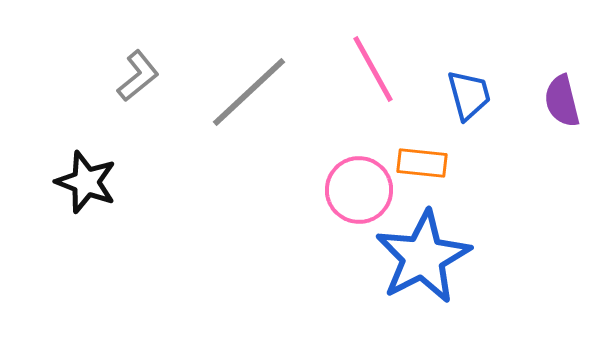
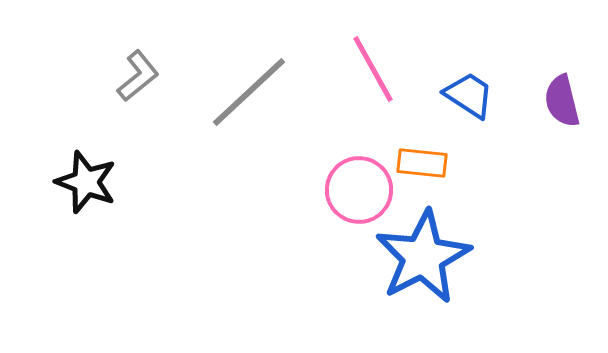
blue trapezoid: rotated 42 degrees counterclockwise
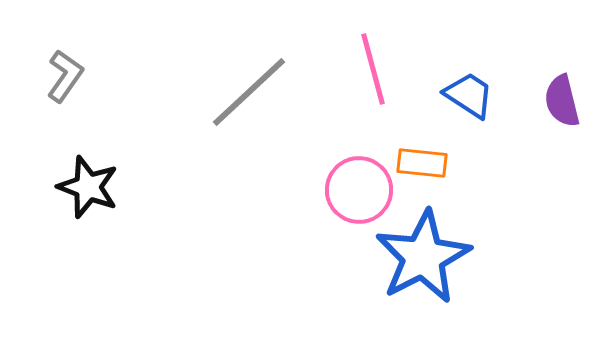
pink line: rotated 14 degrees clockwise
gray L-shape: moved 73 px left; rotated 16 degrees counterclockwise
black star: moved 2 px right, 5 px down
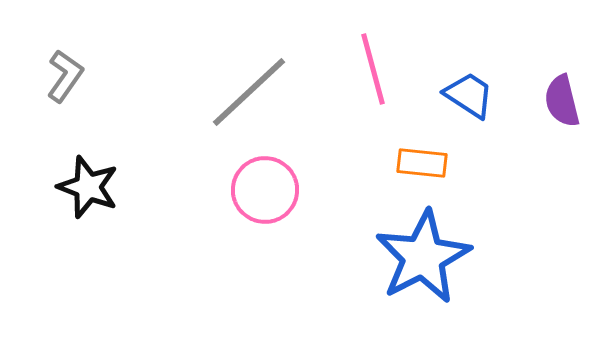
pink circle: moved 94 px left
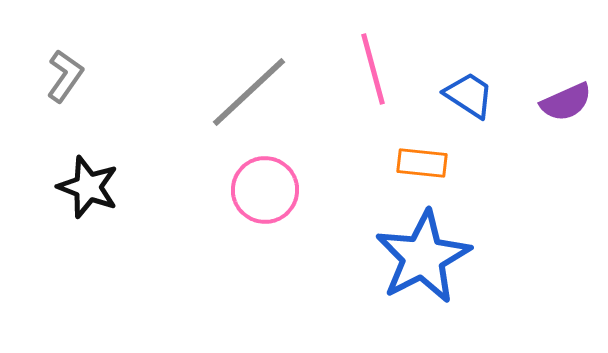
purple semicircle: moved 4 px right, 1 px down; rotated 100 degrees counterclockwise
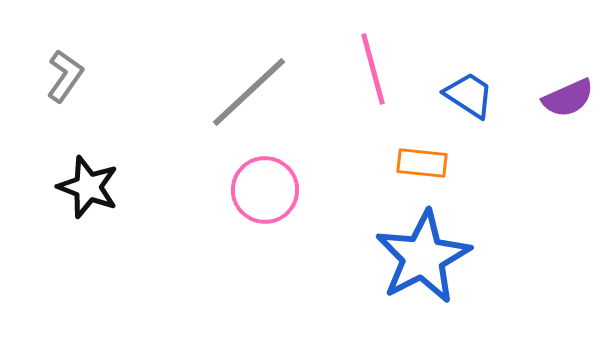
purple semicircle: moved 2 px right, 4 px up
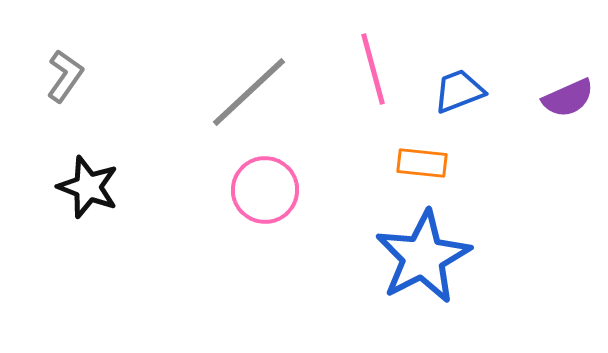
blue trapezoid: moved 10 px left, 4 px up; rotated 54 degrees counterclockwise
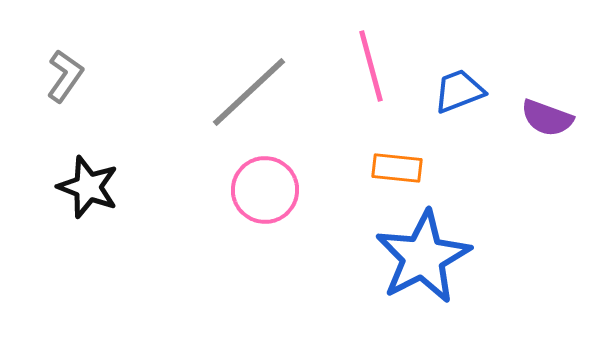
pink line: moved 2 px left, 3 px up
purple semicircle: moved 21 px left, 20 px down; rotated 44 degrees clockwise
orange rectangle: moved 25 px left, 5 px down
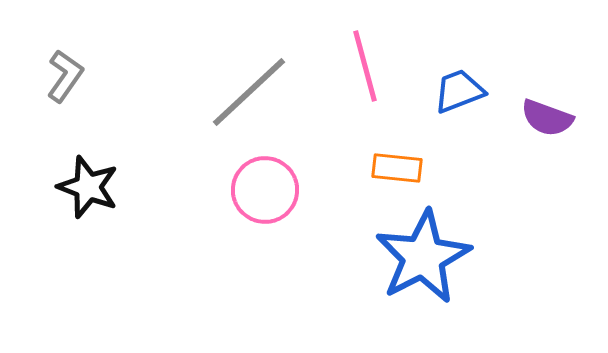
pink line: moved 6 px left
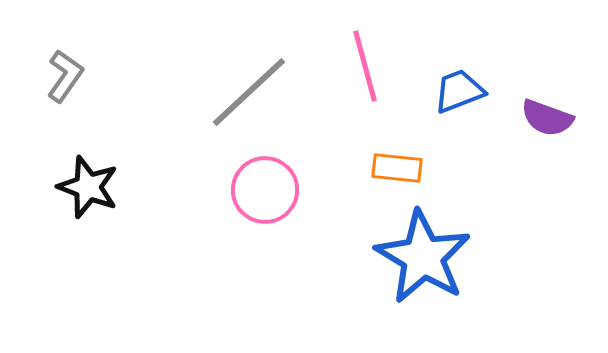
blue star: rotated 14 degrees counterclockwise
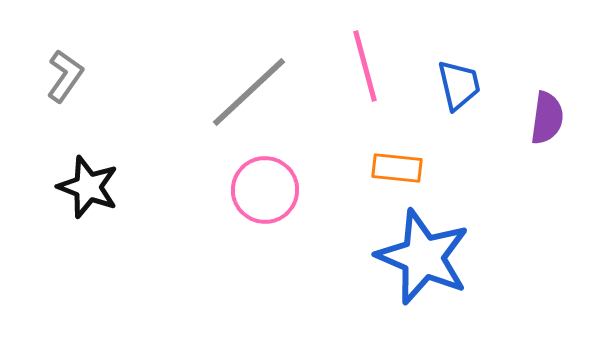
blue trapezoid: moved 6 px up; rotated 98 degrees clockwise
purple semicircle: rotated 102 degrees counterclockwise
blue star: rotated 8 degrees counterclockwise
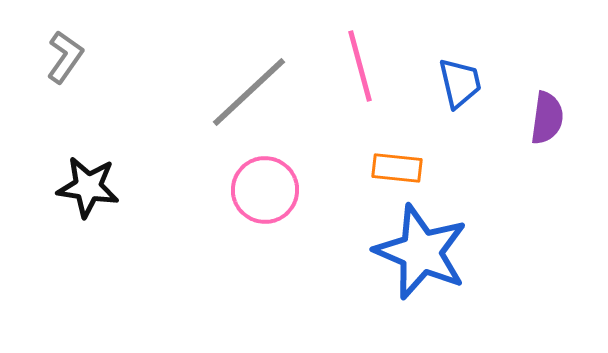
pink line: moved 5 px left
gray L-shape: moved 19 px up
blue trapezoid: moved 1 px right, 2 px up
black star: rotated 12 degrees counterclockwise
blue star: moved 2 px left, 5 px up
